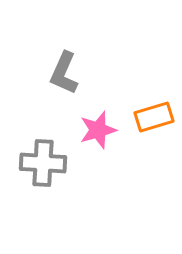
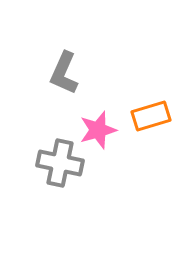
orange rectangle: moved 3 px left, 1 px up
gray cross: moved 17 px right; rotated 9 degrees clockwise
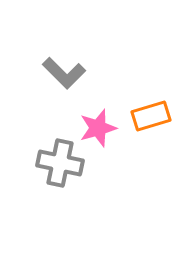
gray L-shape: rotated 69 degrees counterclockwise
pink star: moved 2 px up
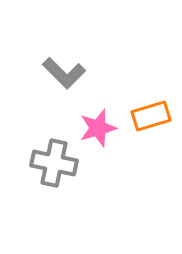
gray cross: moved 6 px left
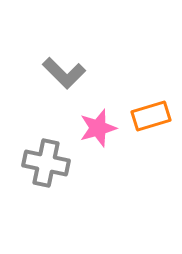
gray cross: moved 8 px left
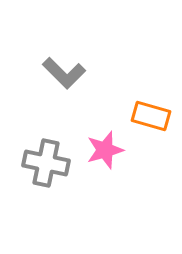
orange rectangle: rotated 33 degrees clockwise
pink star: moved 7 px right, 22 px down
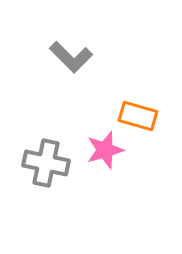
gray L-shape: moved 7 px right, 16 px up
orange rectangle: moved 13 px left
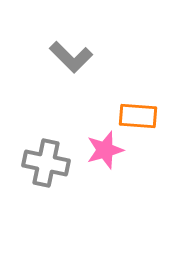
orange rectangle: rotated 12 degrees counterclockwise
